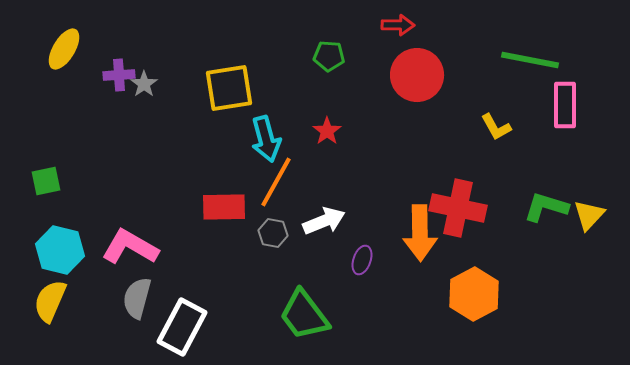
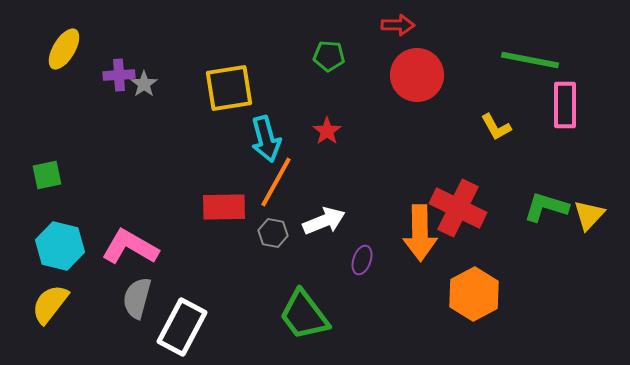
green square: moved 1 px right, 6 px up
red cross: rotated 14 degrees clockwise
cyan hexagon: moved 4 px up
yellow semicircle: moved 3 px down; rotated 15 degrees clockwise
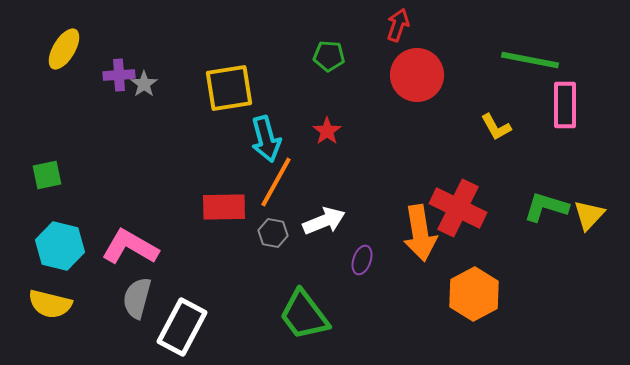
red arrow: rotated 72 degrees counterclockwise
orange arrow: rotated 8 degrees counterclockwise
yellow semicircle: rotated 114 degrees counterclockwise
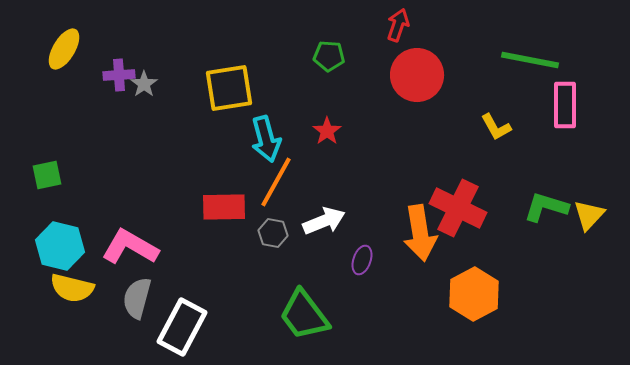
yellow semicircle: moved 22 px right, 16 px up
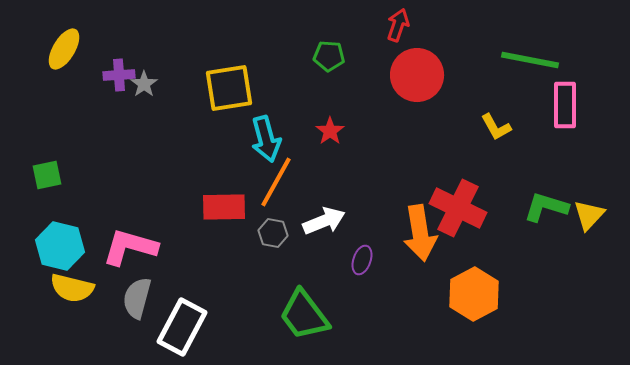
red star: moved 3 px right
pink L-shape: rotated 14 degrees counterclockwise
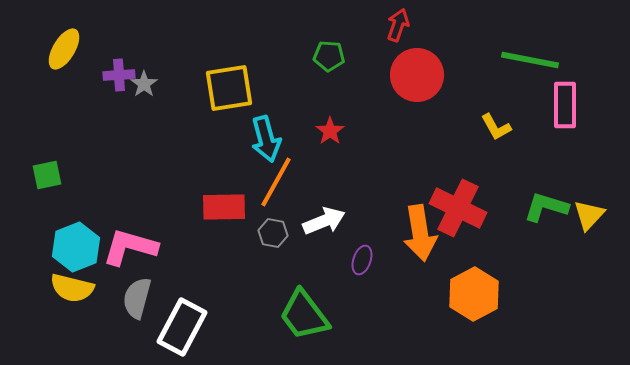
cyan hexagon: moved 16 px right, 1 px down; rotated 24 degrees clockwise
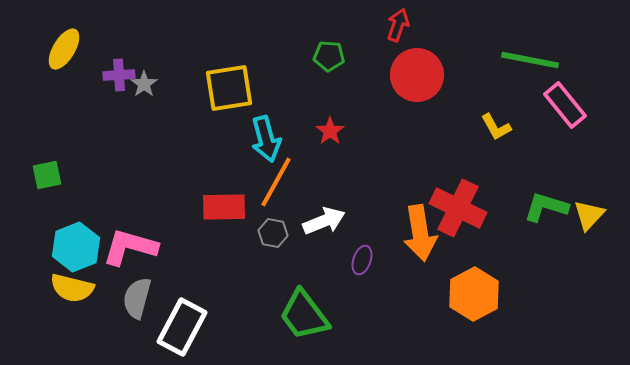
pink rectangle: rotated 39 degrees counterclockwise
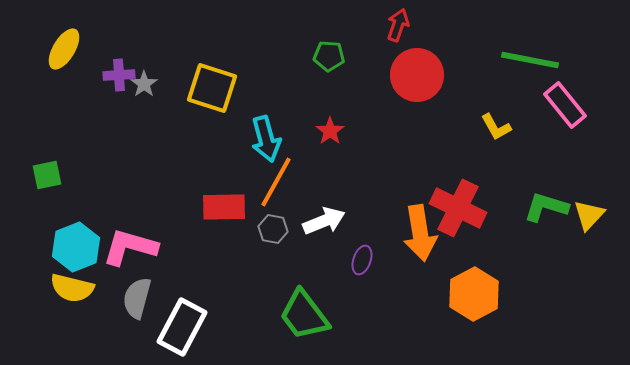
yellow square: moved 17 px left; rotated 27 degrees clockwise
gray hexagon: moved 4 px up
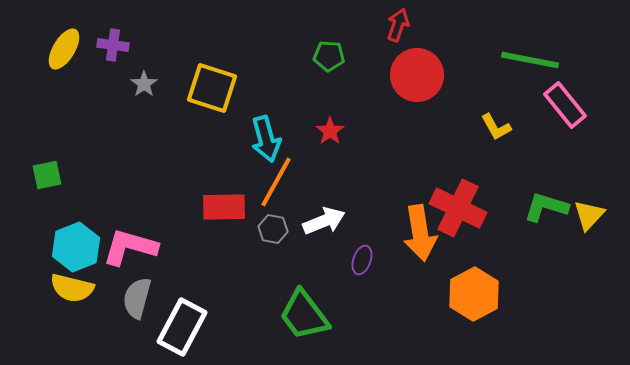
purple cross: moved 6 px left, 30 px up; rotated 12 degrees clockwise
